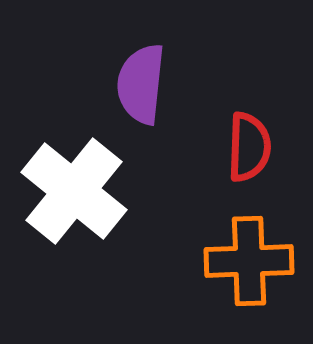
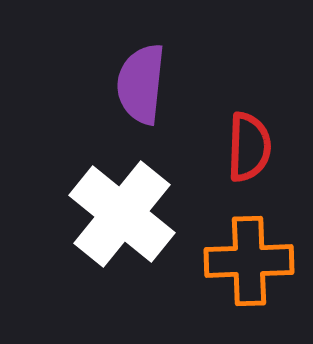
white cross: moved 48 px right, 23 px down
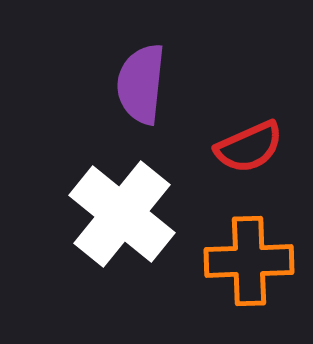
red semicircle: rotated 64 degrees clockwise
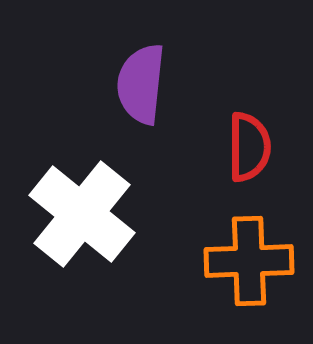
red semicircle: rotated 66 degrees counterclockwise
white cross: moved 40 px left
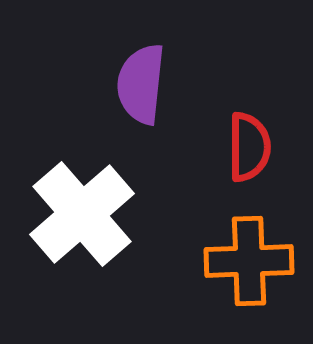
white cross: rotated 10 degrees clockwise
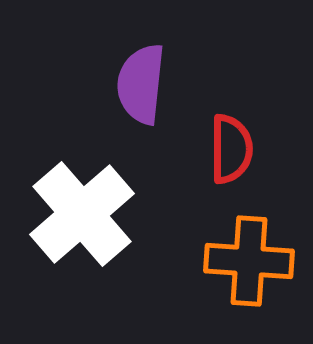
red semicircle: moved 18 px left, 2 px down
orange cross: rotated 6 degrees clockwise
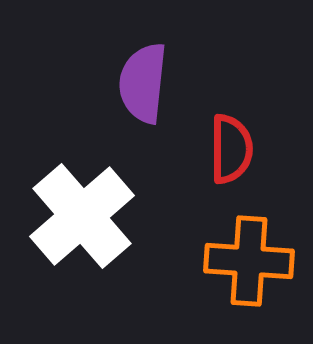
purple semicircle: moved 2 px right, 1 px up
white cross: moved 2 px down
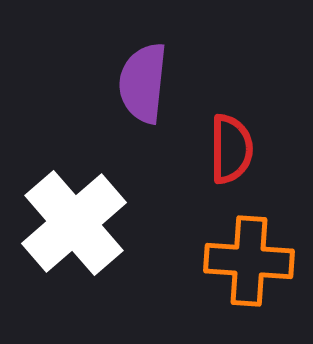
white cross: moved 8 px left, 7 px down
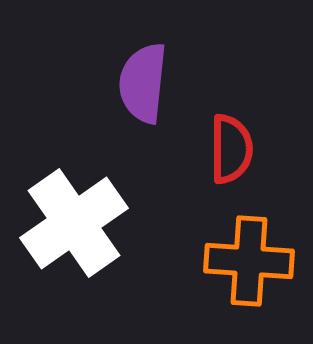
white cross: rotated 6 degrees clockwise
